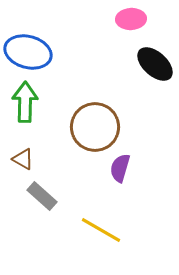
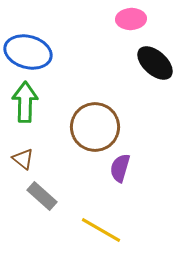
black ellipse: moved 1 px up
brown triangle: rotated 10 degrees clockwise
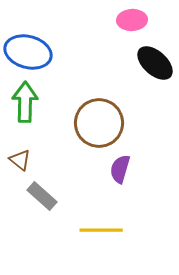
pink ellipse: moved 1 px right, 1 px down
brown circle: moved 4 px right, 4 px up
brown triangle: moved 3 px left, 1 px down
purple semicircle: moved 1 px down
yellow line: rotated 30 degrees counterclockwise
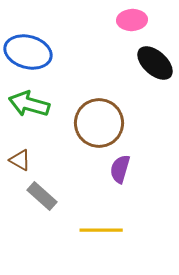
green arrow: moved 4 px right, 2 px down; rotated 75 degrees counterclockwise
brown triangle: rotated 10 degrees counterclockwise
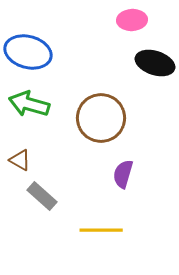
black ellipse: rotated 24 degrees counterclockwise
brown circle: moved 2 px right, 5 px up
purple semicircle: moved 3 px right, 5 px down
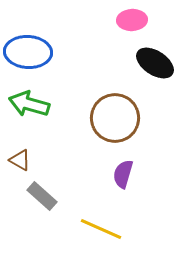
blue ellipse: rotated 12 degrees counterclockwise
black ellipse: rotated 15 degrees clockwise
brown circle: moved 14 px right
yellow line: moved 1 px up; rotated 24 degrees clockwise
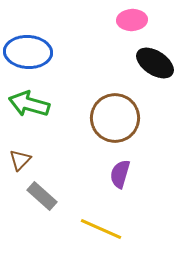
brown triangle: rotated 45 degrees clockwise
purple semicircle: moved 3 px left
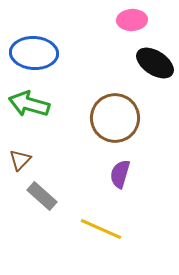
blue ellipse: moved 6 px right, 1 px down
